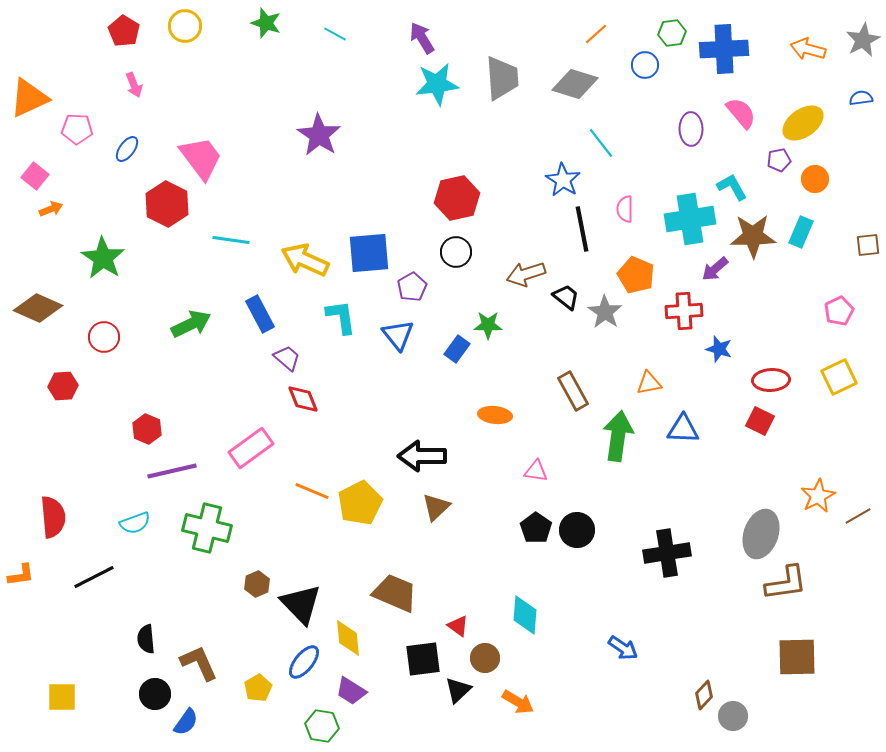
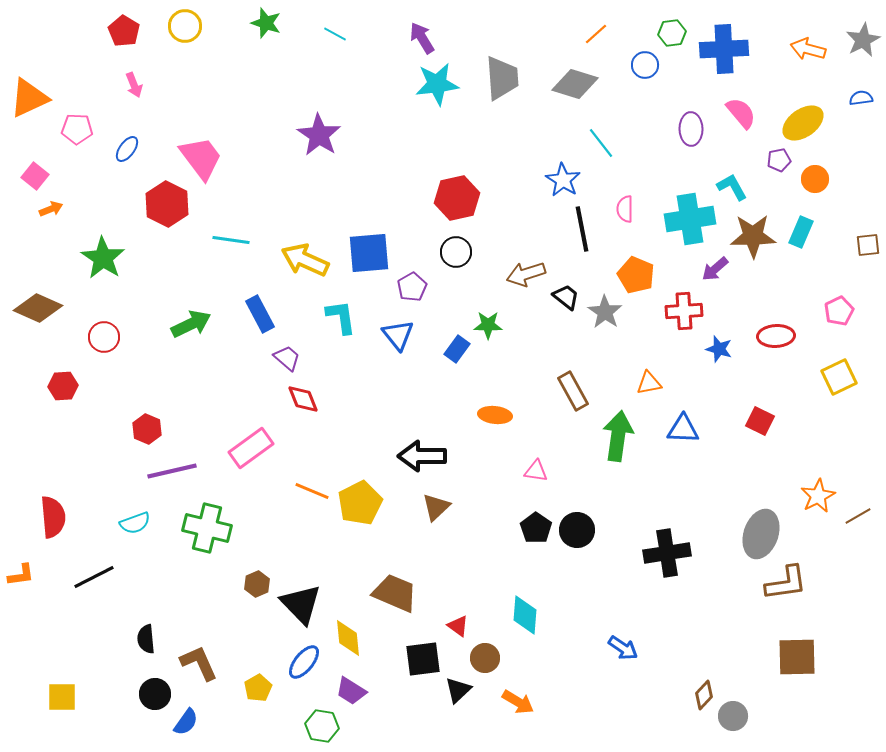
red ellipse at (771, 380): moved 5 px right, 44 px up
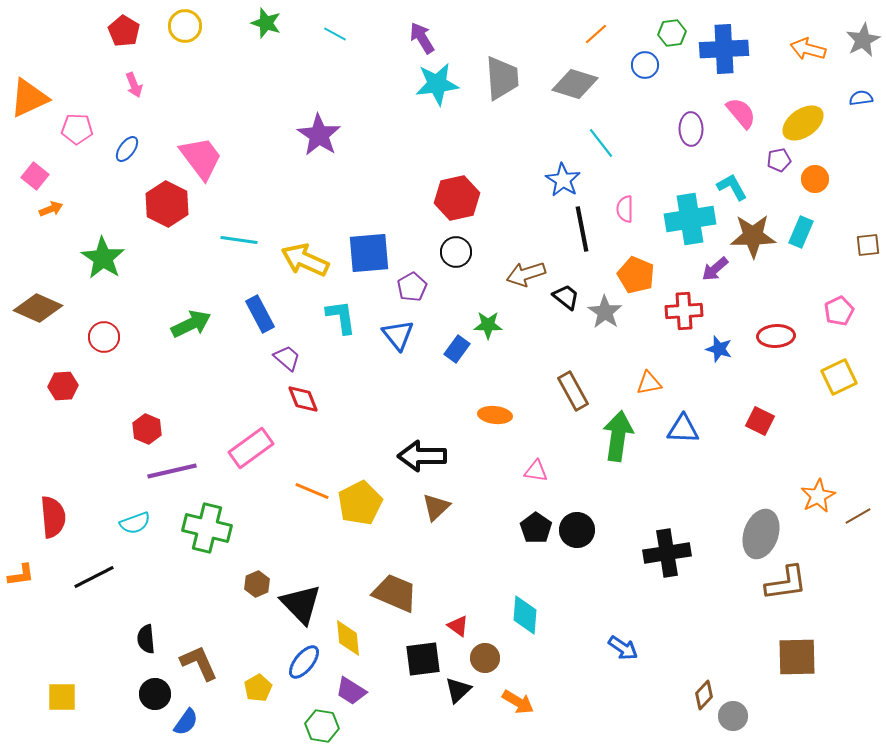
cyan line at (231, 240): moved 8 px right
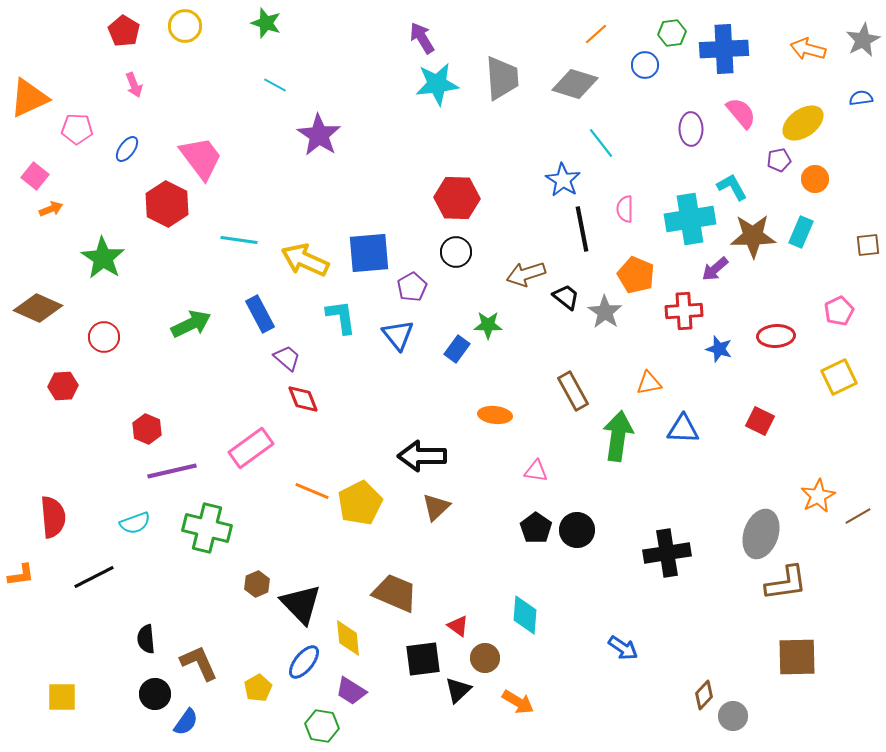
cyan line at (335, 34): moved 60 px left, 51 px down
red hexagon at (457, 198): rotated 15 degrees clockwise
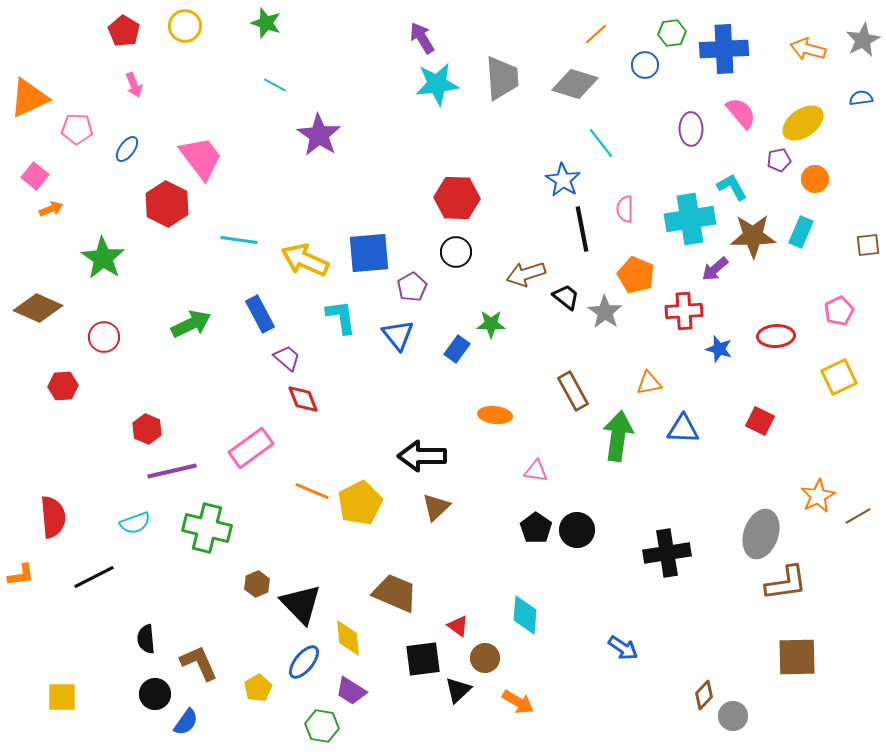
green star at (488, 325): moved 3 px right, 1 px up
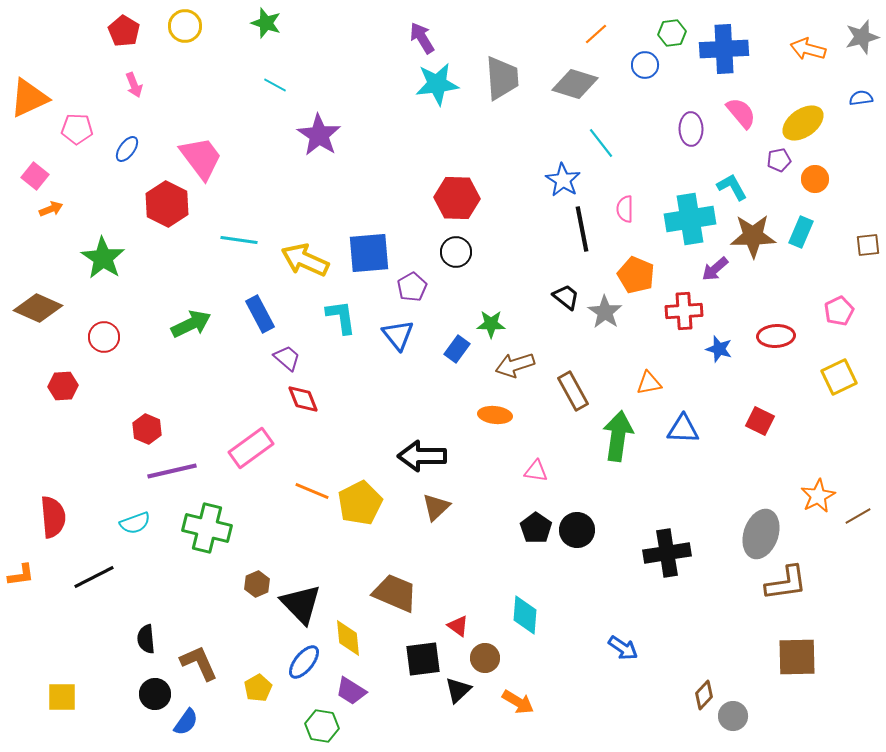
gray star at (863, 40): moved 1 px left, 3 px up; rotated 12 degrees clockwise
brown arrow at (526, 274): moved 11 px left, 91 px down
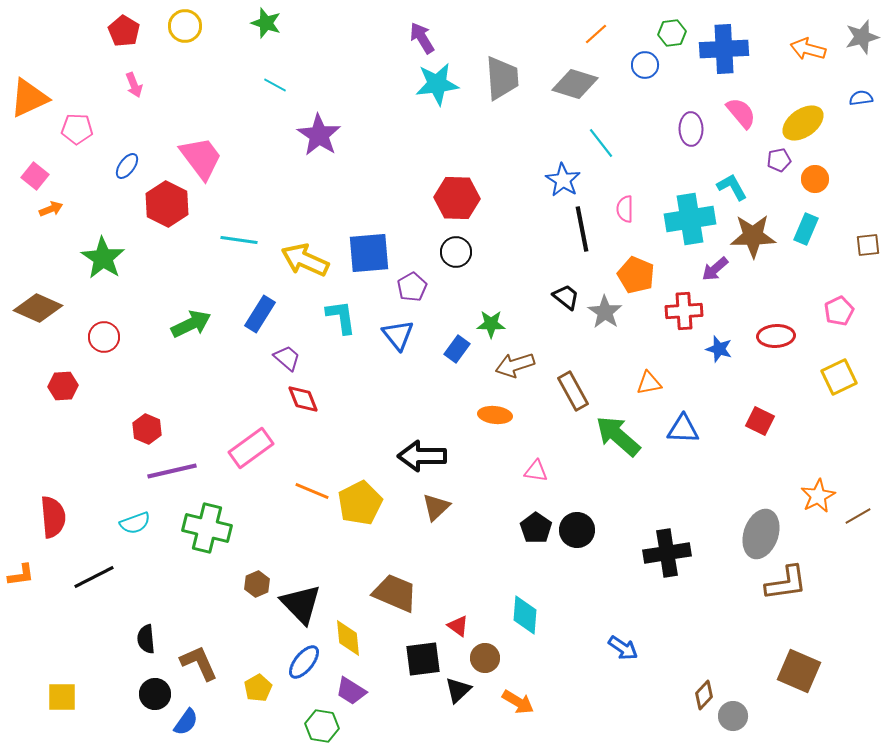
blue ellipse at (127, 149): moved 17 px down
cyan rectangle at (801, 232): moved 5 px right, 3 px up
blue rectangle at (260, 314): rotated 60 degrees clockwise
green arrow at (618, 436): rotated 57 degrees counterclockwise
brown square at (797, 657): moved 2 px right, 14 px down; rotated 24 degrees clockwise
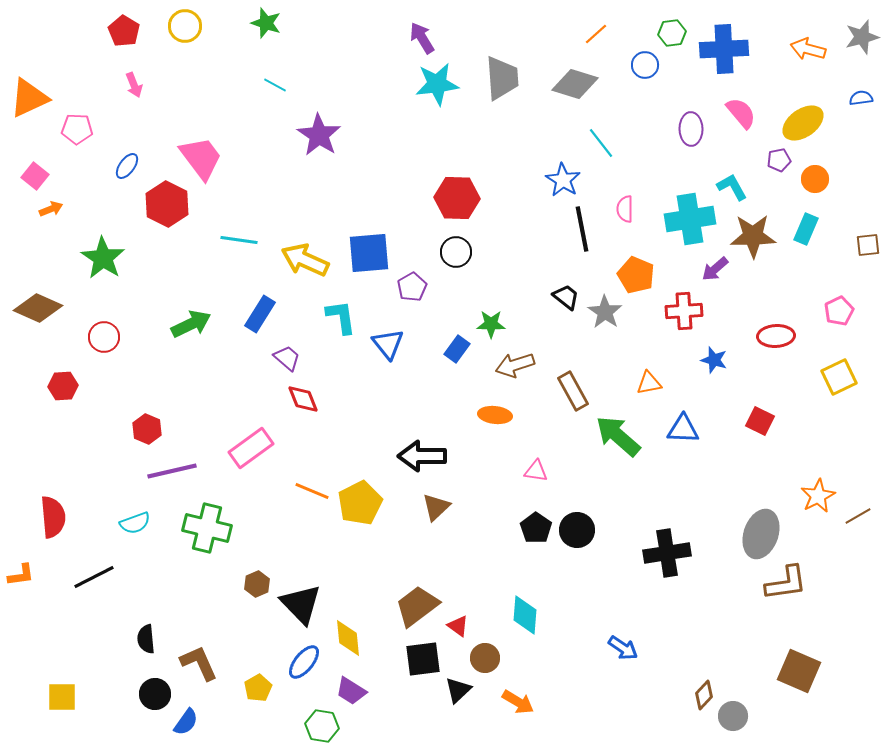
blue triangle at (398, 335): moved 10 px left, 9 px down
blue star at (719, 349): moved 5 px left, 11 px down
brown trapezoid at (395, 593): moved 22 px right, 13 px down; rotated 60 degrees counterclockwise
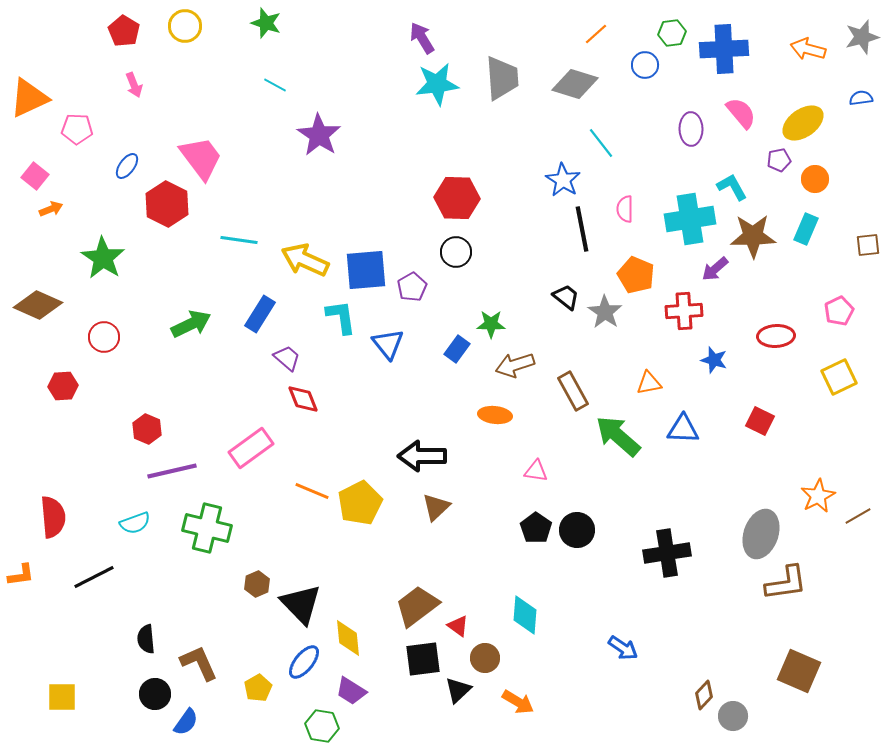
blue square at (369, 253): moved 3 px left, 17 px down
brown diamond at (38, 308): moved 3 px up
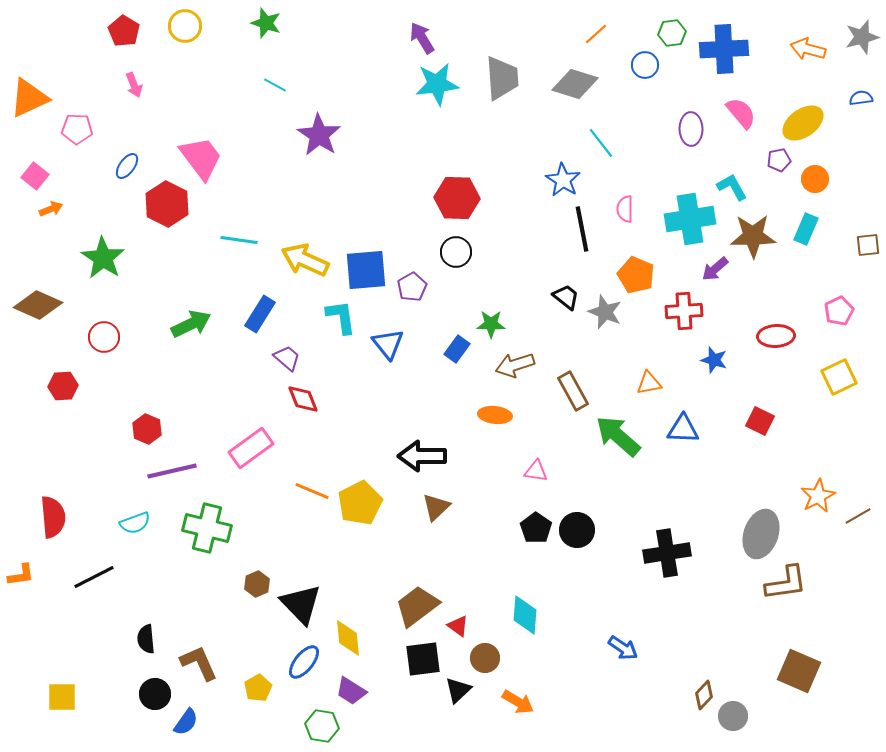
gray star at (605, 312): rotated 12 degrees counterclockwise
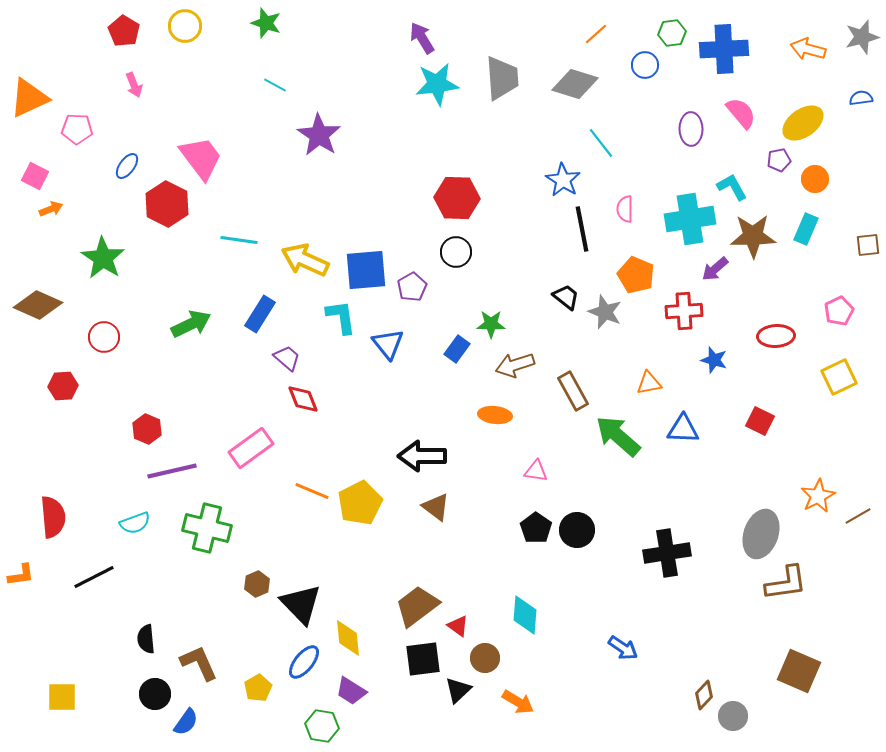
pink square at (35, 176): rotated 12 degrees counterclockwise
brown triangle at (436, 507): rotated 40 degrees counterclockwise
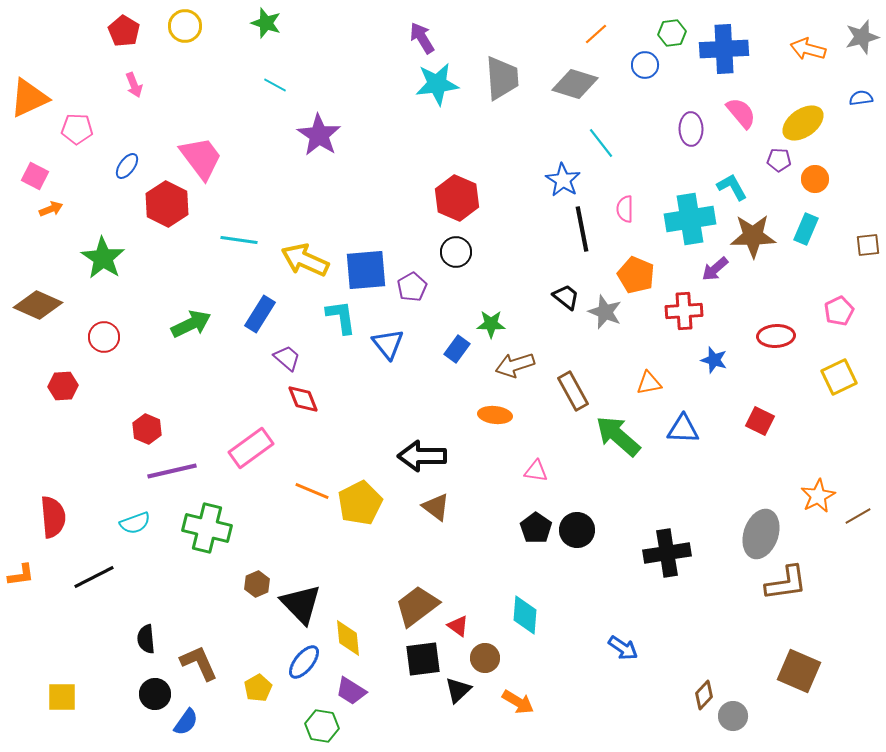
purple pentagon at (779, 160): rotated 15 degrees clockwise
red hexagon at (457, 198): rotated 21 degrees clockwise
